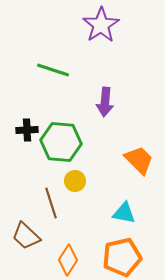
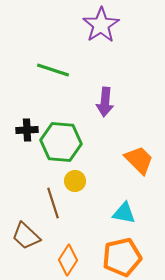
brown line: moved 2 px right
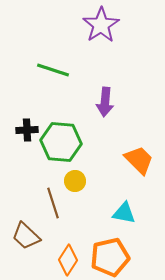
orange pentagon: moved 12 px left
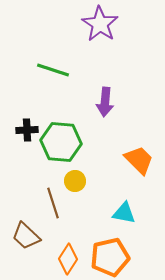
purple star: moved 1 px left, 1 px up; rotated 6 degrees counterclockwise
orange diamond: moved 1 px up
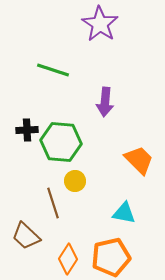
orange pentagon: moved 1 px right
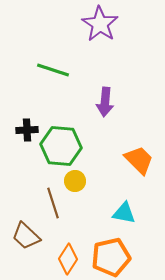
green hexagon: moved 4 px down
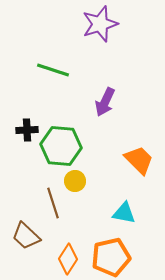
purple star: rotated 21 degrees clockwise
purple arrow: rotated 20 degrees clockwise
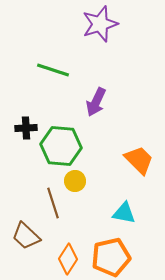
purple arrow: moved 9 px left
black cross: moved 1 px left, 2 px up
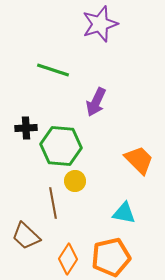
brown line: rotated 8 degrees clockwise
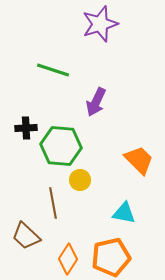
yellow circle: moved 5 px right, 1 px up
